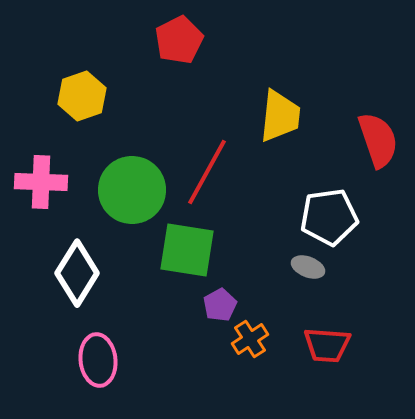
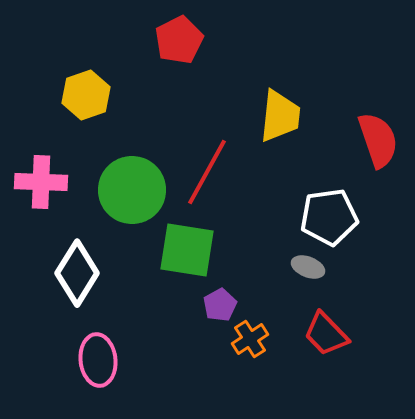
yellow hexagon: moved 4 px right, 1 px up
red trapezoid: moved 1 px left, 11 px up; rotated 42 degrees clockwise
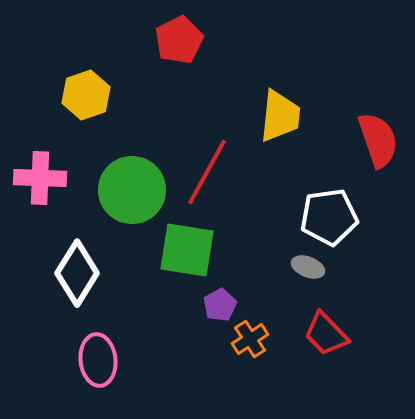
pink cross: moved 1 px left, 4 px up
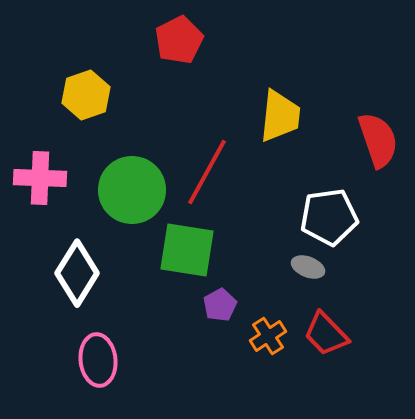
orange cross: moved 18 px right, 3 px up
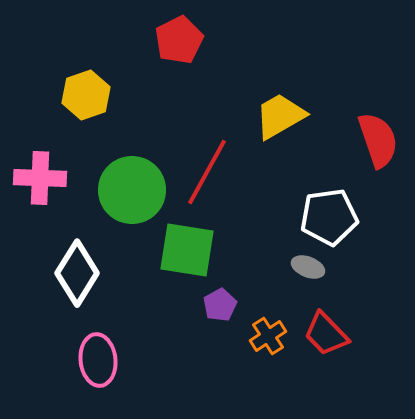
yellow trapezoid: rotated 126 degrees counterclockwise
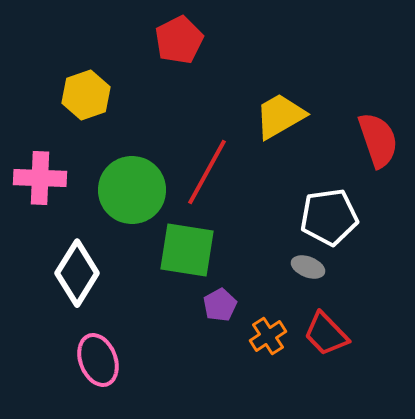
pink ellipse: rotated 15 degrees counterclockwise
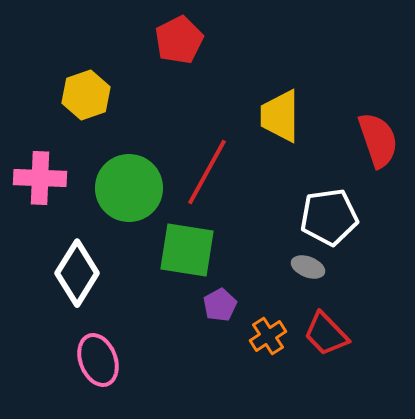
yellow trapezoid: rotated 60 degrees counterclockwise
green circle: moved 3 px left, 2 px up
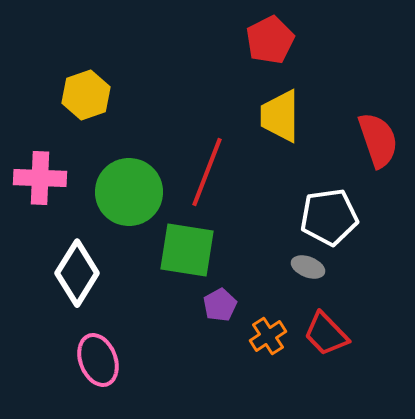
red pentagon: moved 91 px right
red line: rotated 8 degrees counterclockwise
green circle: moved 4 px down
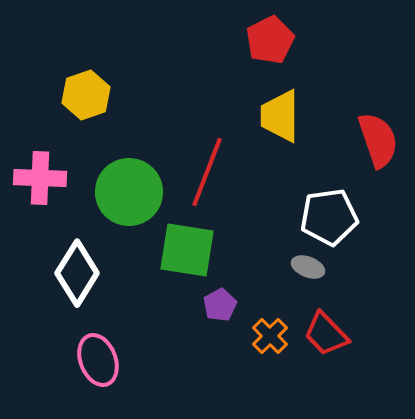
orange cross: moved 2 px right; rotated 12 degrees counterclockwise
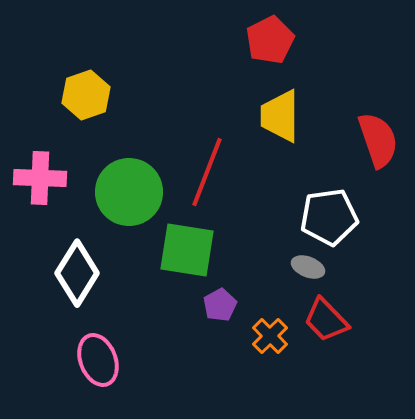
red trapezoid: moved 14 px up
